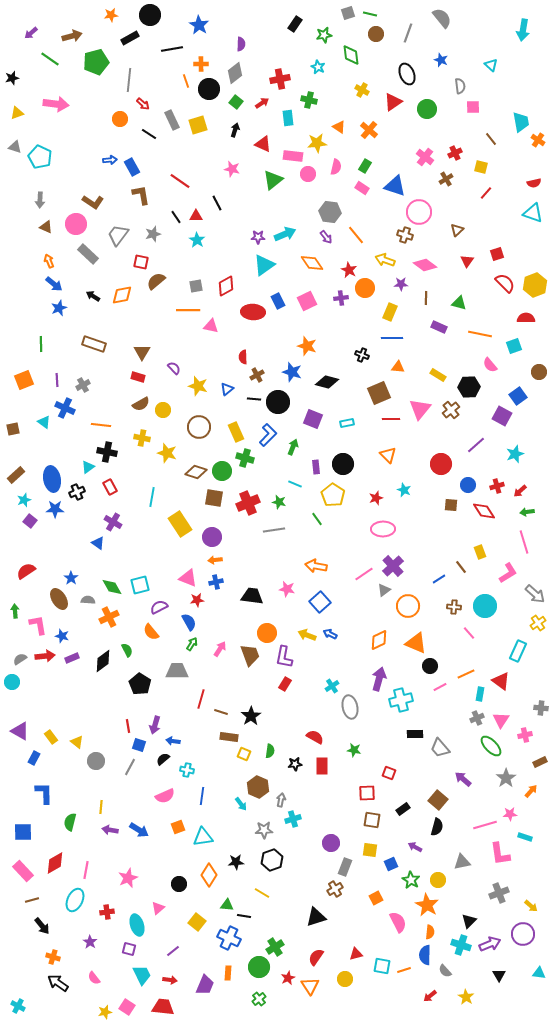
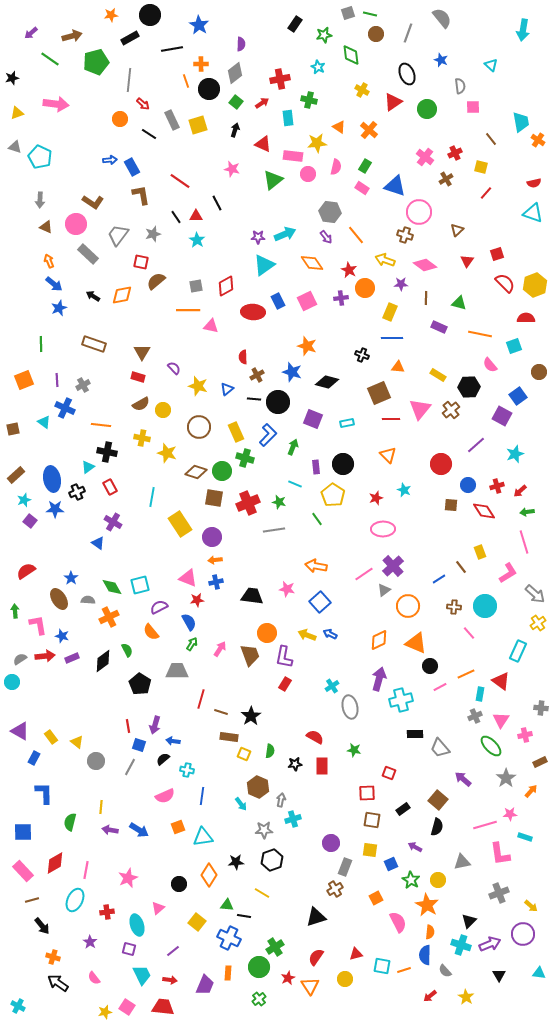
gray cross at (477, 718): moved 2 px left, 2 px up
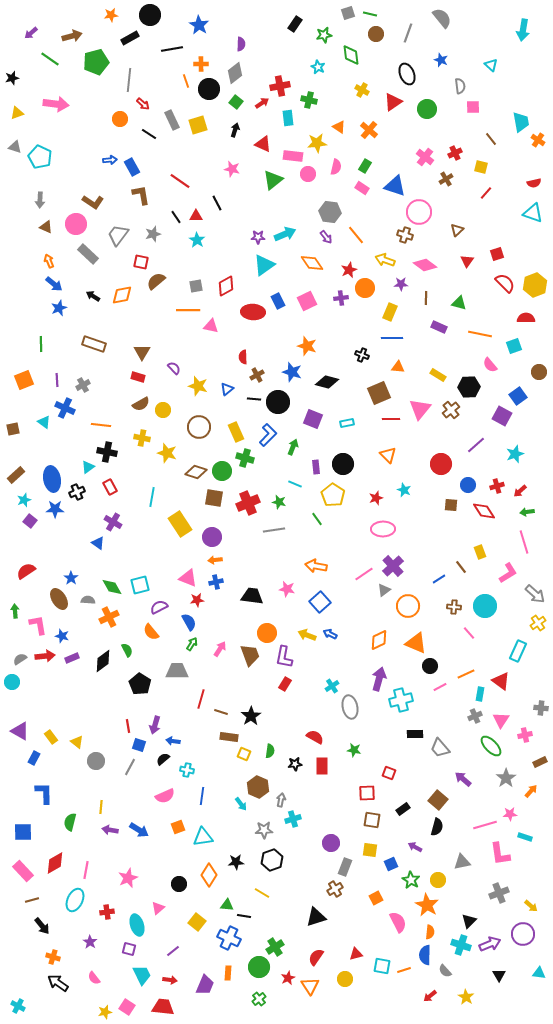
red cross at (280, 79): moved 7 px down
red star at (349, 270): rotated 21 degrees clockwise
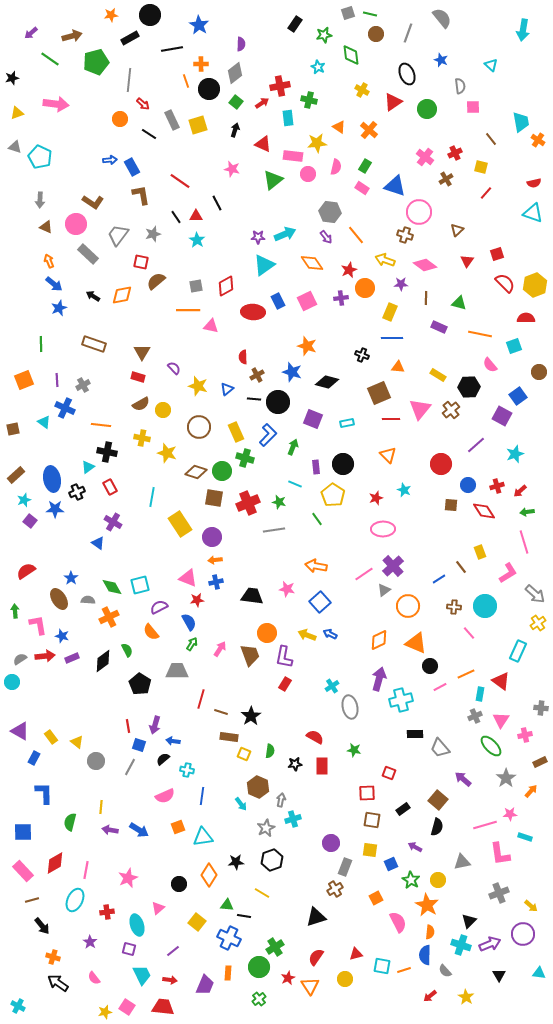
gray star at (264, 830): moved 2 px right, 2 px up; rotated 24 degrees counterclockwise
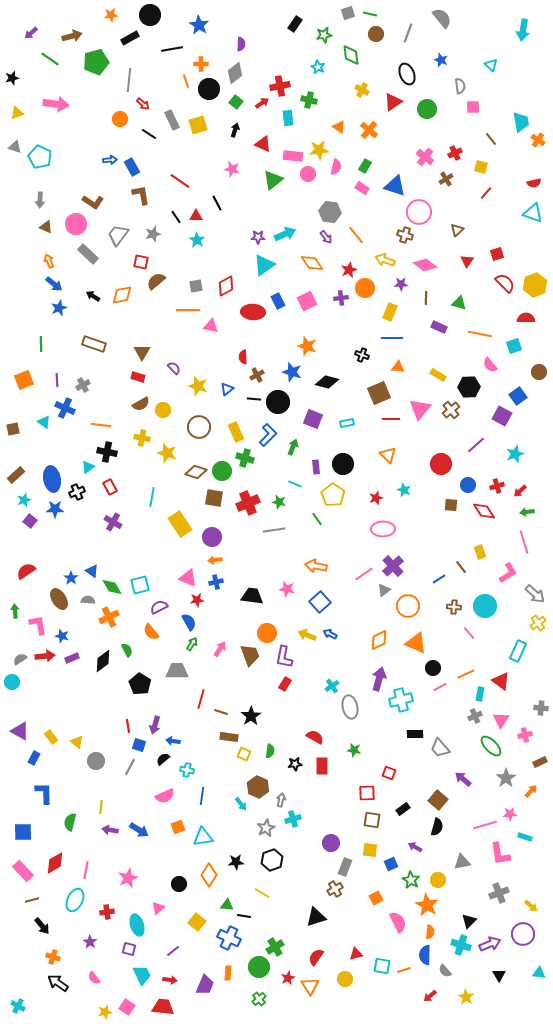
yellow star at (317, 143): moved 2 px right, 7 px down
blue triangle at (98, 543): moved 6 px left, 28 px down
black circle at (430, 666): moved 3 px right, 2 px down
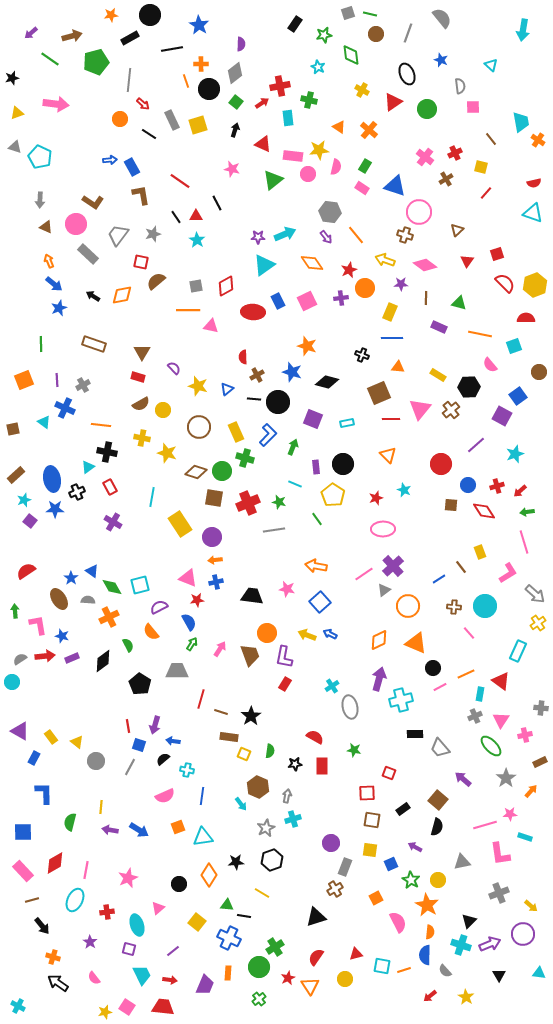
green semicircle at (127, 650): moved 1 px right, 5 px up
gray arrow at (281, 800): moved 6 px right, 4 px up
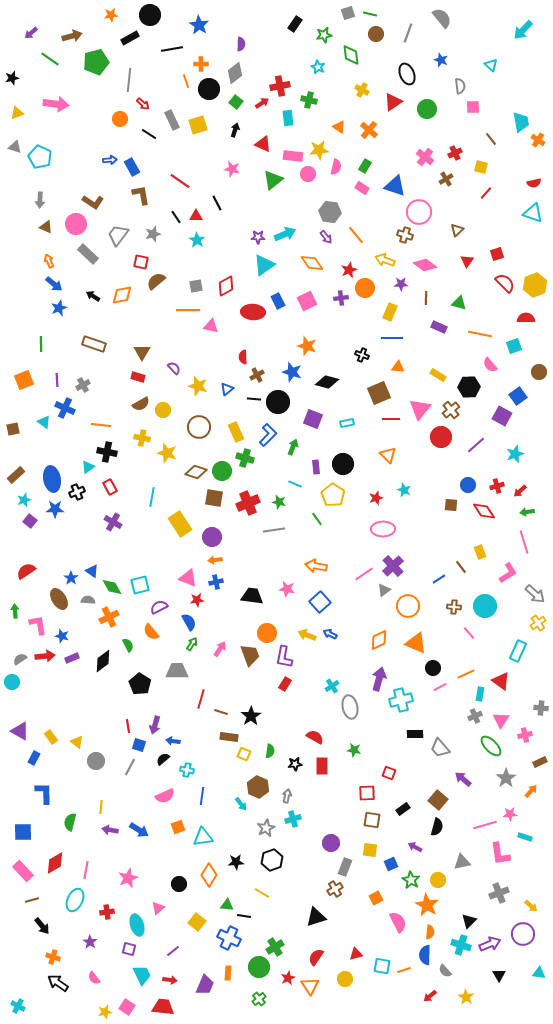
cyan arrow at (523, 30): rotated 35 degrees clockwise
red circle at (441, 464): moved 27 px up
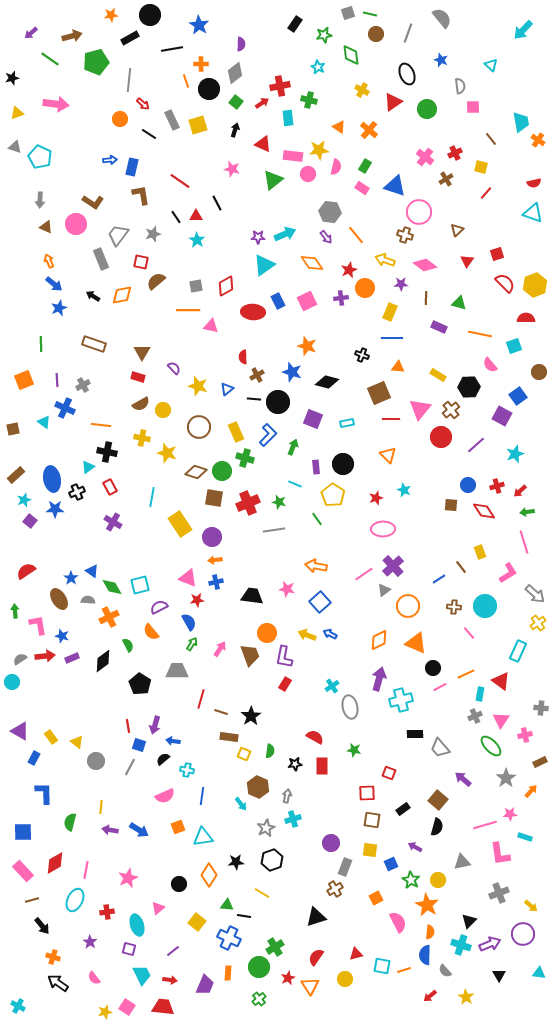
blue rectangle at (132, 167): rotated 42 degrees clockwise
gray rectangle at (88, 254): moved 13 px right, 5 px down; rotated 25 degrees clockwise
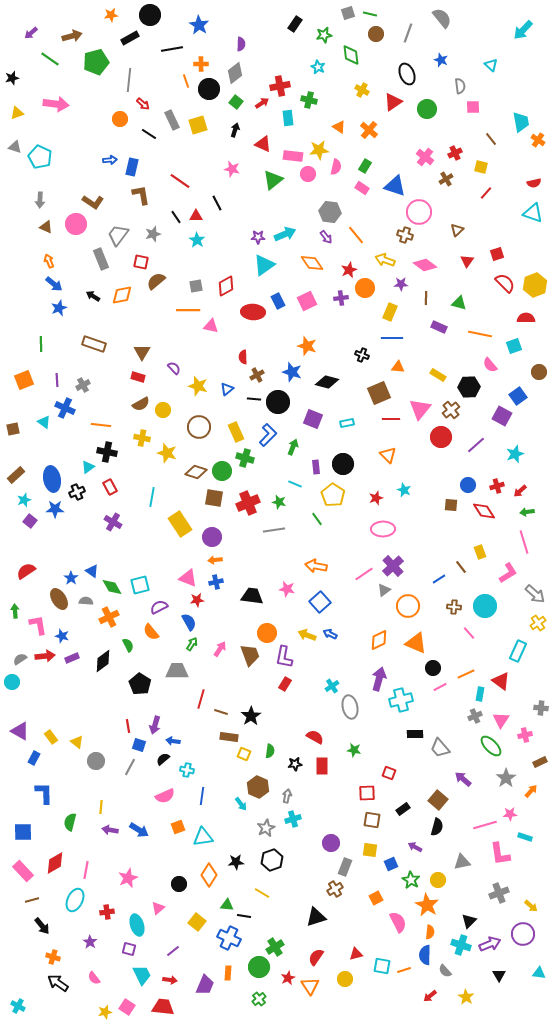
gray semicircle at (88, 600): moved 2 px left, 1 px down
